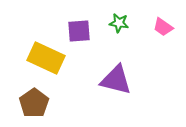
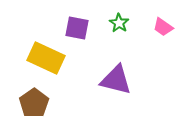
green star: rotated 24 degrees clockwise
purple square: moved 2 px left, 3 px up; rotated 15 degrees clockwise
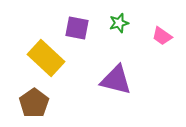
green star: rotated 24 degrees clockwise
pink trapezoid: moved 1 px left, 9 px down
yellow rectangle: rotated 18 degrees clockwise
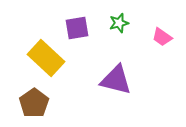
purple square: rotated 20 degrees counterclockwise
pink trapezoid: moved 1 px down
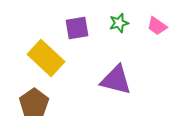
pink trapezoid: moved 5 px left, 11 px up
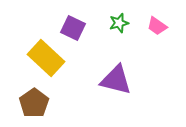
purple square: moved 4 px left; rotated 35 degrees clockwise
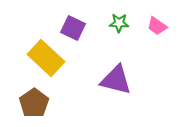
green star: rotated 18 degrees clockwise
